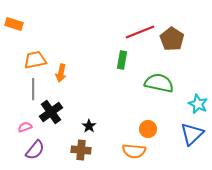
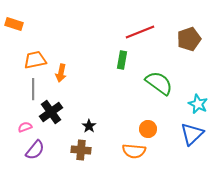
brown pentagon: moved 17 px right; rotated 20 degrees clockwise
green semicircle: rotated 24 degrees clockwise
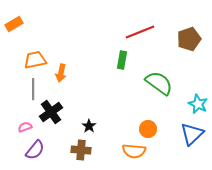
orange rectangle: rotated 48 degrees counterclockwise
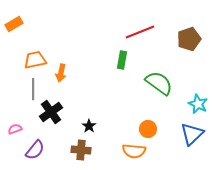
pink semicircle: moved 10 px left, 2 px down
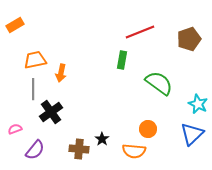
orange rectangle: moved 1 px right, 1 px down
black star: moved 13 px right, 13 px down
brown cross: moved 2 px left, 1 px up
